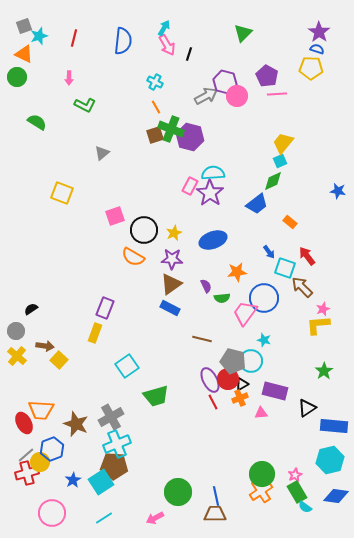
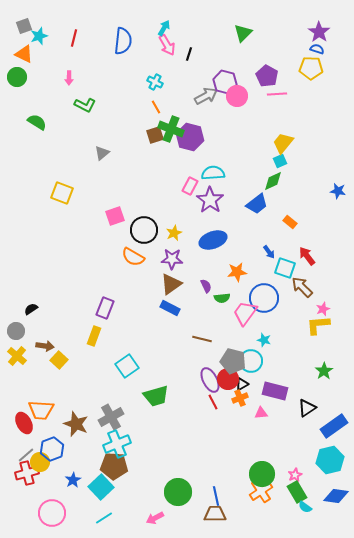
purple star at (210, 193): moved 7 px down
yellow rectangle at (95, 333): moved 1 px left, 3 px down
blue rectangle at (334, 426): rotated 40 degrees counterclockwise
cyan square at (101, 482): moved 5 px down; rotated 10 degrees counterclockwise
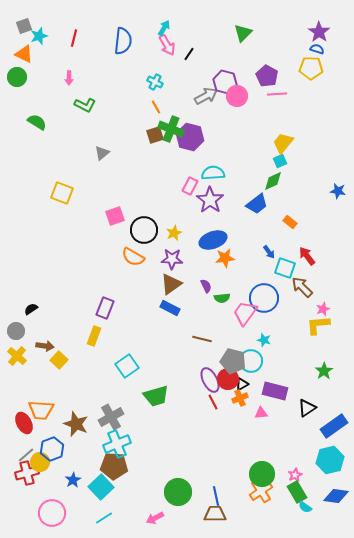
black line at (189, 54): rotated 16 degrees clockwise
orange star at (237, 272): moved 12 px left, 14 px up
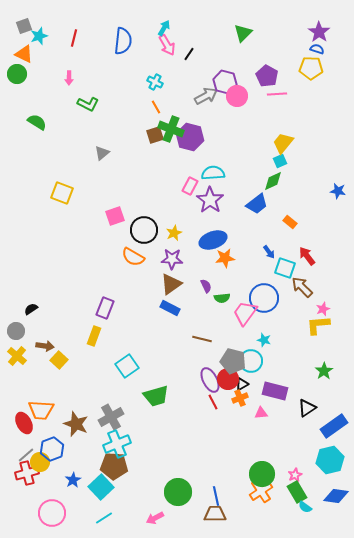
green circle at (17, 77): moved 3 px up
green L-shape at (85, 105): moved 3 px right, 1 px up
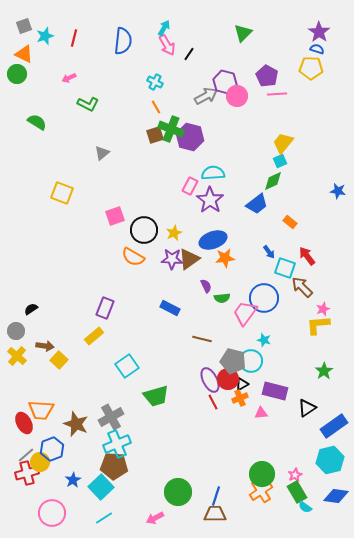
cyan star at (39, 36): moved 6 px right
pink arrow at (69, 78): rotated 64 degrees clockwise
brown triangle at (171, 284): moved 18 px right, 25 px up
yellow rectangle at (94, 336): rotated 30 degrees clockwise
blue line at (216, 496): rotated 30 degrees clockwise
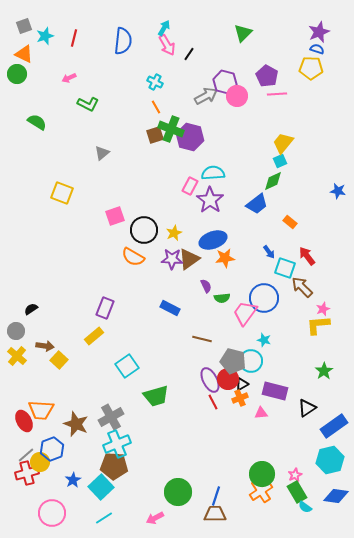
purple star at (319, 32): rotated 15 degrees clockwise
red ellipse at (24, 423): moved 2 px up
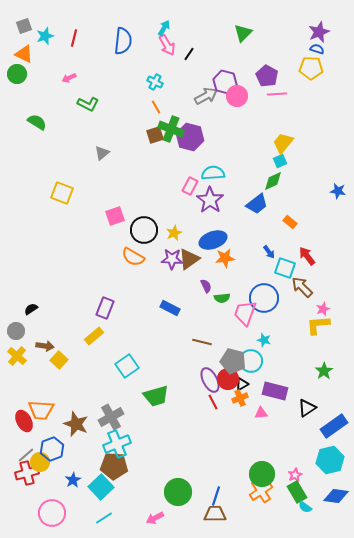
pink trapezoid at (245, 313): rotated 16 degrees counterclockwise
brown line at (202, 339): moved 3 px down
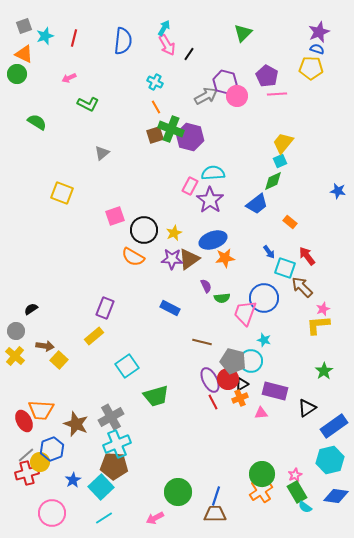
yellow cross at (17, 356): moved 2 px left
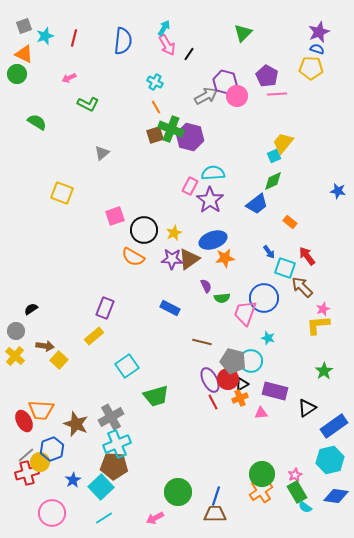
cyan square at (280, 161): moved 6 px left, 5 px up
cyan star at (264, 340): moved 4 px right, 2 px up
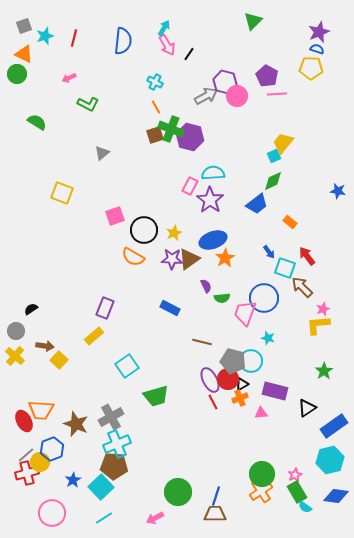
green triangle at (243, 33): moved 10 px right, 12 px up
orange star at (225, 258): rotated 24 degrees counterclockwise
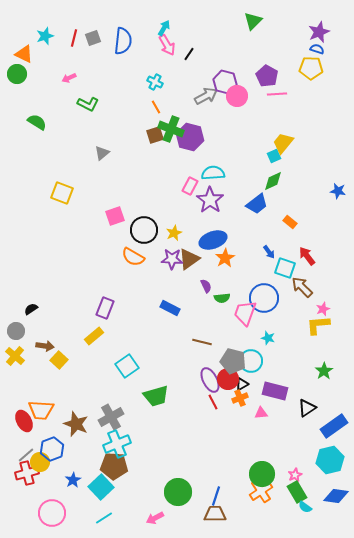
gray square at (24, 26): moved 69 px right, 12 px down
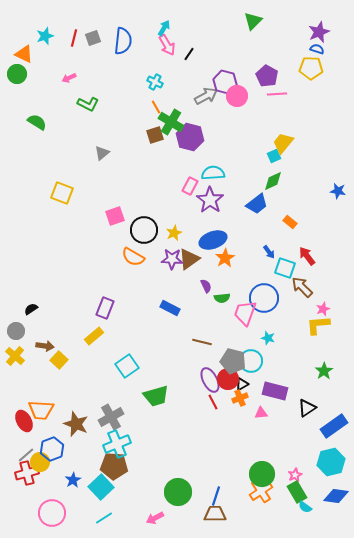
green cross at (171, 129): moved 7 px up; rotated 10 degrees clockwise
cyan hexagon at (330, 460): moved 1 px right, 2 px down
